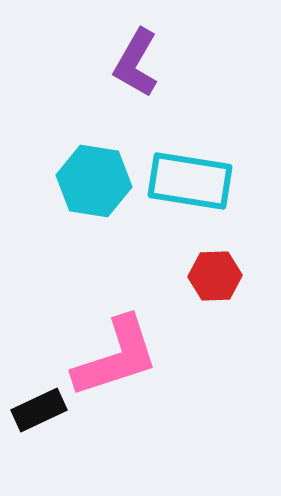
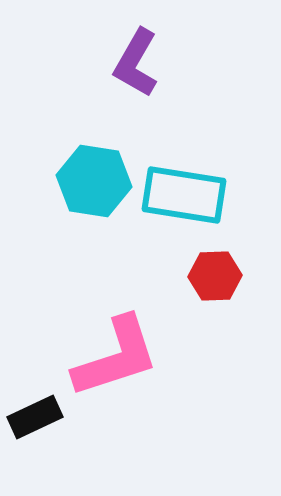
cyan rectangle: moved 6 px left, 14 px down
black rectangle: moved 4 px left, 7 px down
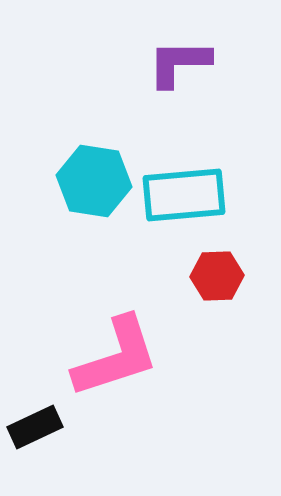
purple L-shape: moved 43 px right; rotated 60 degrees clockwise
cyan rectangle: rotated 14 degrees counterclockwise
red hexagon: moved 2 px right
black rectangle: moved 10 px down
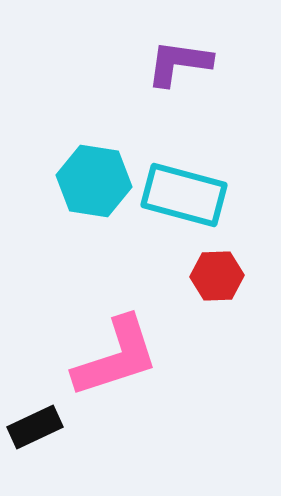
purple L-shape: rotated 8 degrees clockwise
cyan rectangle: rotated 20 degrees clockwise
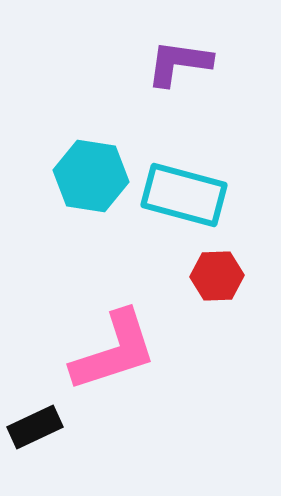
cyan hexagon: moved 3 px left, 5 px up
pink L-shape: moved 2 px left, 6 px up
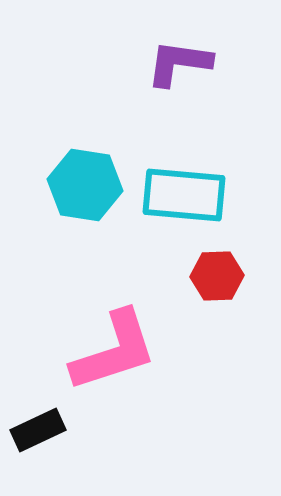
cyan hexagon: moved 6 px left, 9 px down
cyan rectangle: rotated 10 degrees counterclockwise
black rectangle: moved 3 px right, 3 px down
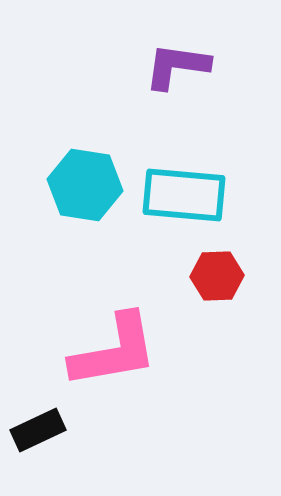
purple L-shape: moved 2 px left, 3 px down
pink L-shape: rotated 8 degrees clockwise
